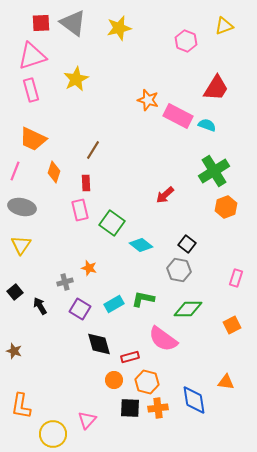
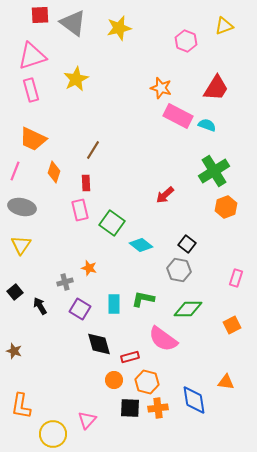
red square at (41, 23): moved 1 px left, 8 px up
orange star at (148, 100): moved 13 px right, 12 px up
cyan rectangle at (114, 304): rotated 60 degrees counterclockwise
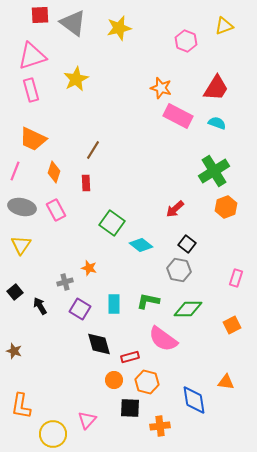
cyan semicircle at (207, 125): moved 10 px right, 2 px up
red arrow at (165, 195): moved 10 px right, 14 px down
pink rectangle at (80, 210): moved 24 px left; rotated 15 degrees counterclockwise
green L-shape at (143, 299): moved 5 px right, 2 px down
orange cross at (158, 408): moved 2 px right, 18 px down
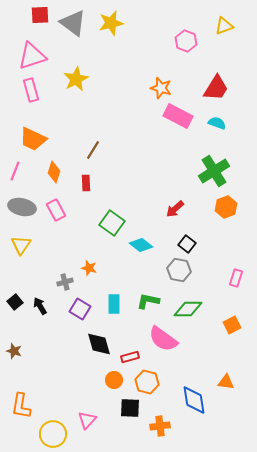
yellow star at (119, 28): moved 8 px left, 5 px up
black square at (15, 292): moved 10 px down
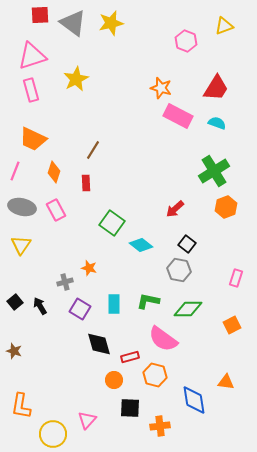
orange hexagon at (147, 382): moved 8 px right, 7 px up
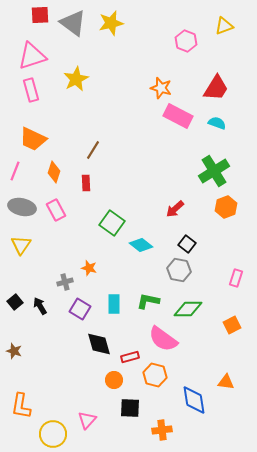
orange cross at (160, 426): moved 2 px right, 4 px down
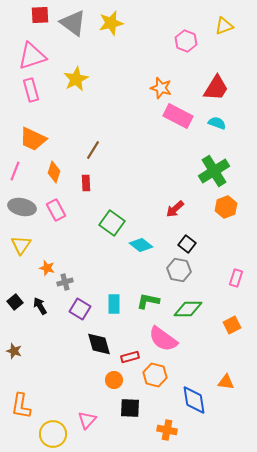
orange star at (89, 268): moved 42 px left
orange cross at (162, 430): moved 5 px right; rotated 18 degrees clockwise
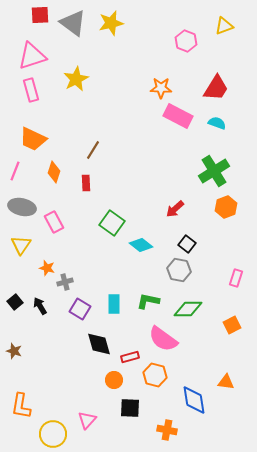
orange star at (161, 88): rotated 15 degrees counterclockwise
pink rectangle at (56, 210): moved 2 px left, 12 px down
